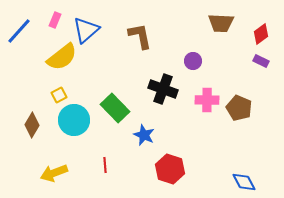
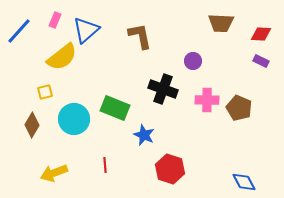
red diamond: rotated 40 degrees clockwise
yellow square: moved 14 px left, 3 px up; rotated 14 degrees clockwise
green rectangle: rotated 24 degrees counterclockwise
cyan circle: moved 1 px up
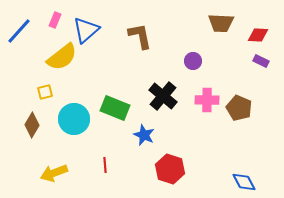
red diamond: moved 3 px left, 1 px down
black cross: moved 7 px down; rotated 20 degrees clockwise
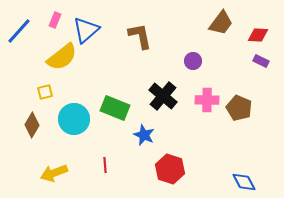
brown trapezoid: rotated 56 degrees counterclockwise
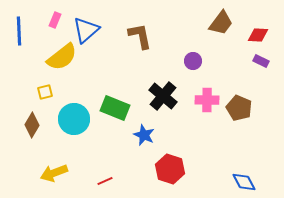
blue line: rotated 44 degrees counterclockwise
red line: moved 16 px down; rotated 70 degrees clockwise
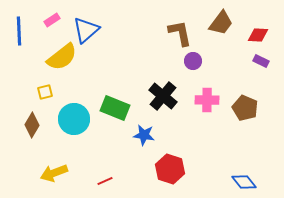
pink rectangle: moved 3 px left; rotated 35 degrees clockwise
brown L-shape: moved 40 px right, 3 px up
brown pentagon: moved 6 px right
blue star: rotated 15 degrees counterclockwise
blue diamond: rotated 10 degrees counterclockwise
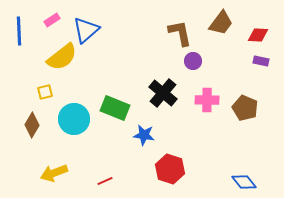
purple rectangle: rotated 14 degrees counterclockwise
black cross: moved 3 px up
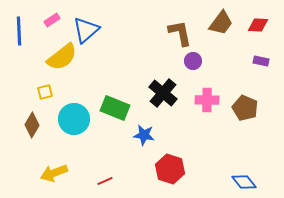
red diamond: moved 10 px up
